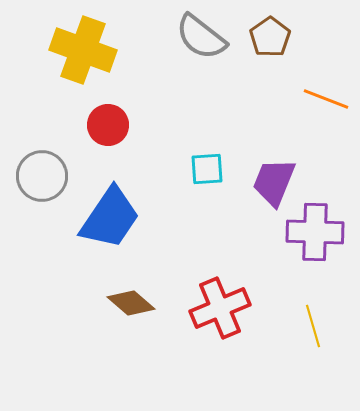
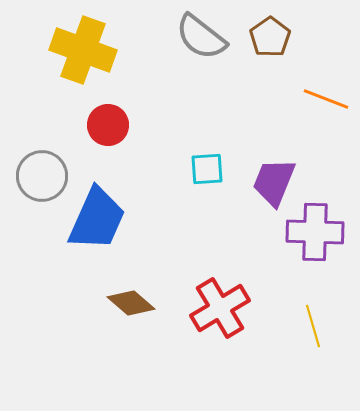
blue trapezoid: moved 13 px left, 1 px down; rotated 10 degrees counterclockwise
red cross: rotated 8 degrees counterclockwise
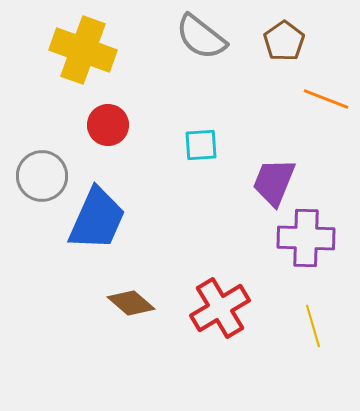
brown pentagon: moved 14 px right, 4 px down
cyan square: moved 6 px left, 24 px up
purple cross: moved 9 px left, 6 px down
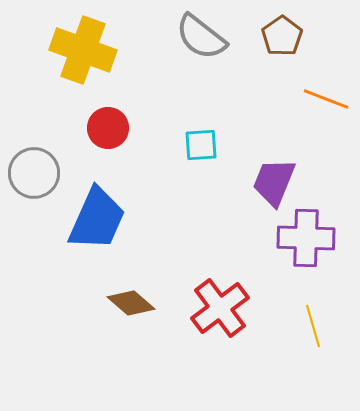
brown pentagon: moved 2 px left, 5 px up
red circle: moved 3 px down
gray circle: moved 8 px left, 3 px up
red cross: rotated 6 degrees counterclockwise
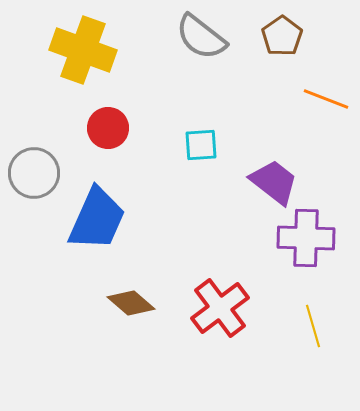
purple trapezoid: rotated 106 degrees clockwise
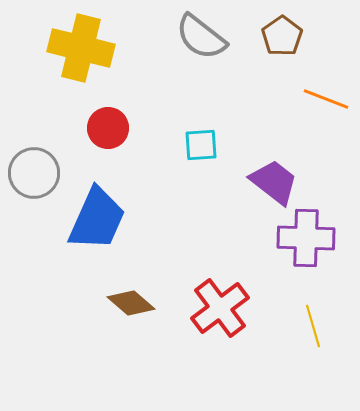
yellow cross: moved 2 px left, 2 px up; rotated 6 degrees counterclockwise
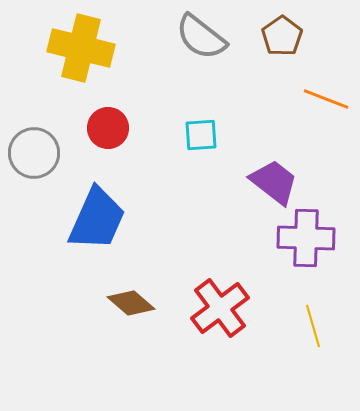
cyan square: moved 10 px up
gray circle: moved 20 px up
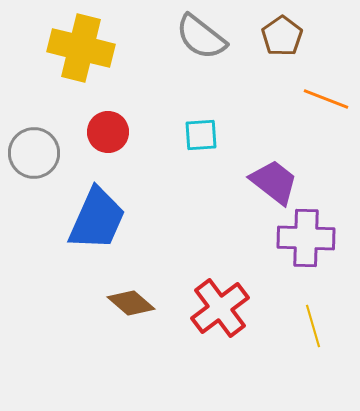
red circle: moved 4 px down
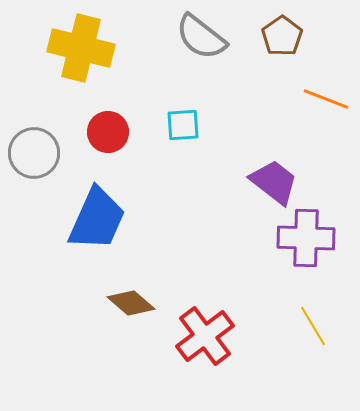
cyan square: moved 18 px left, 10 px up
red cross: moved 15 px left, 28 px down
yellow line: rotated 15 degrees counterclockwise
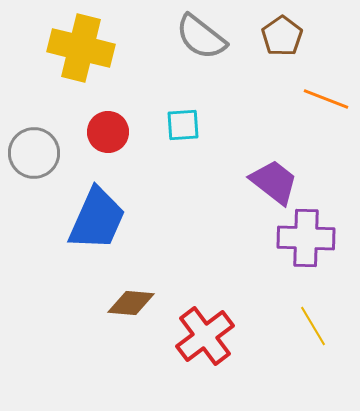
brown diamond: rotated 36 degrees counterclockwise
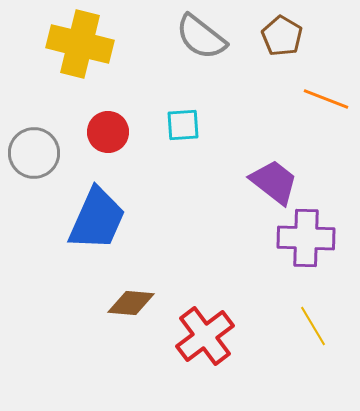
brown pentagon: rotated 6 degrees counterclockwise
yellow cross: moved 1 px left, 4 px up
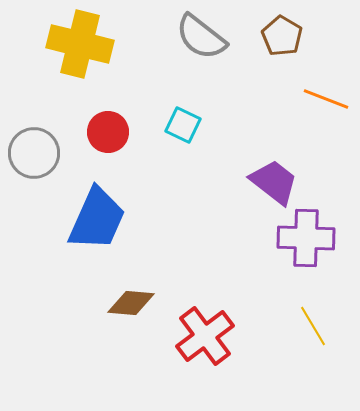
cyan square: rotated 30 degrees clockwise
